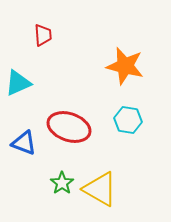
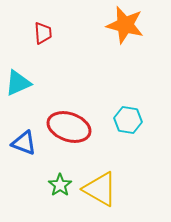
red trapezoid: moved 2 px up
orange star: moved 41 px up
green star: moved 2 px left, 2 px down
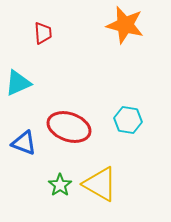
yellow triangle: moved 5 px up
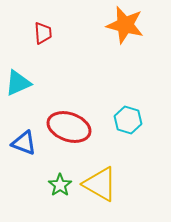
cyan hexagon: rotated 8 degrees clockwise
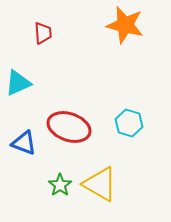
cyan hexagon: moved 1 px right, 3 px down
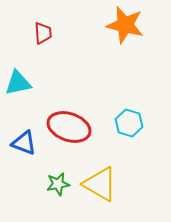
cyan triangle: rotated 12 degrees clockwise
green star: moved 2 px left, 1 px up; rotated 25 degrees clockwise
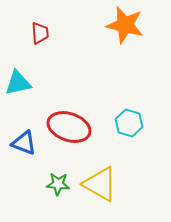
red trapezoid: moved 3 px left
green star: rotated 15 degrees clockwise
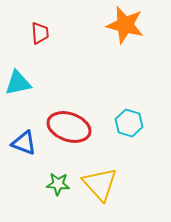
yellow triangle: rotated 18 degrees clockwise
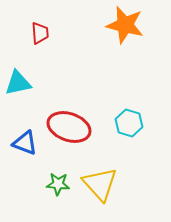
blue triangle: moved 1 px right
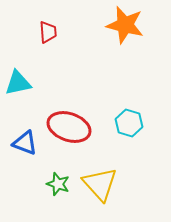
red trapezoid: moved 8 px right, 1 px up
green star: rotated 15 degrees clockwise
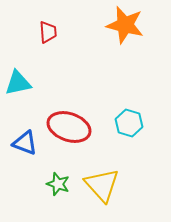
yellow triangle: moved 2 px right, 1 px down
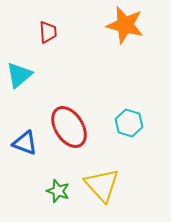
cyan triangle: moved 1 px right, 8 px up; rotated 28 degrees counterclockwise
red ellipse: rotated 39 degrees clockwise
green star: moved 7 px down
